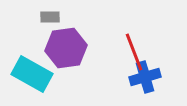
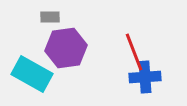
blue cross: rotated 12 degrees clockwise
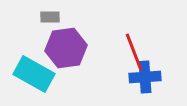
cyan rectangle: moved 2 px right
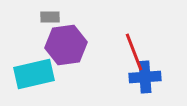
purple hexagon: moved 3 px up
cyan rectangle: rotated 42 degrees counterclockwise
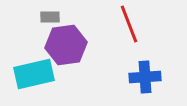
red line: moved 5 px left, 28 px up
